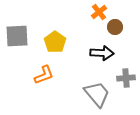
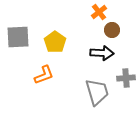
brown circle: moved 3 px left, 3 px down
gray square: moved 1 px right, 1 px down
gray trapezoid: moved 2 px up; rotated 24 degrees clockwise
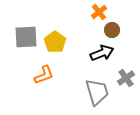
gray square: moved 8 px right
black arrow: rotated 25 degrees counterclockwise
gray cross: rotated 30 degrees counterclockwise
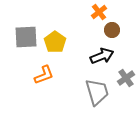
black arrow: moved 3 px down
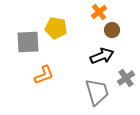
gray square: moved 2 px right, 5 px down
yellow pentagon: moved 1 px right, 14 px up; rotated 25 degrees counterclockwise
